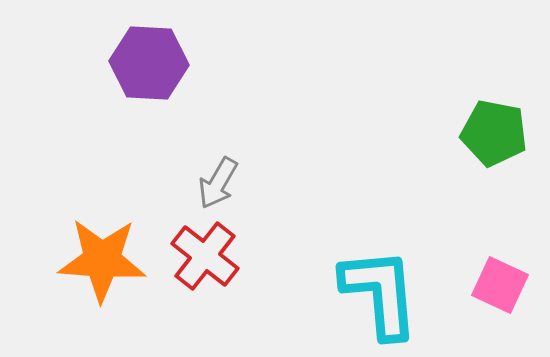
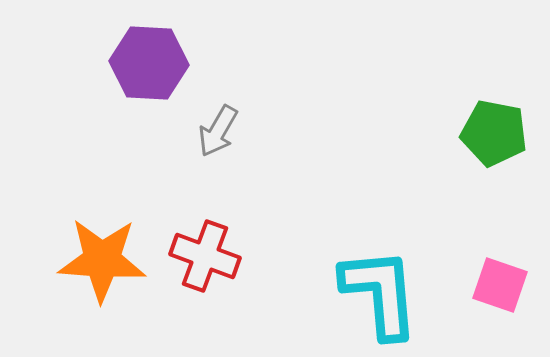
gray arrow: moved 52 px up
red cross: rotated 18 degrees counterclockwise
pink square: rotated 6 degrees counterclockwise
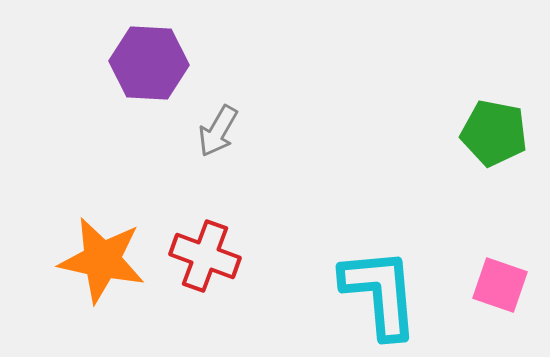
orange star: rotated 8 degrees clockwise
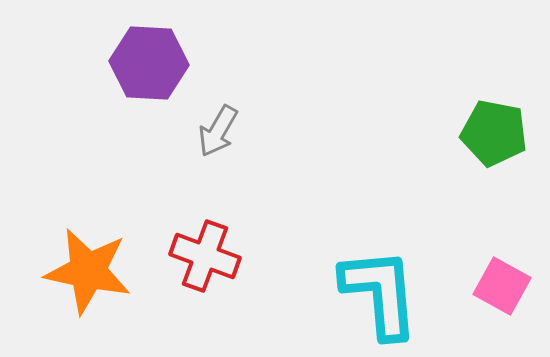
orange star: moved 14 px left, 11 px down
pink square: moved 2 px right, 1 px down; rotated 10 degrees clockwise
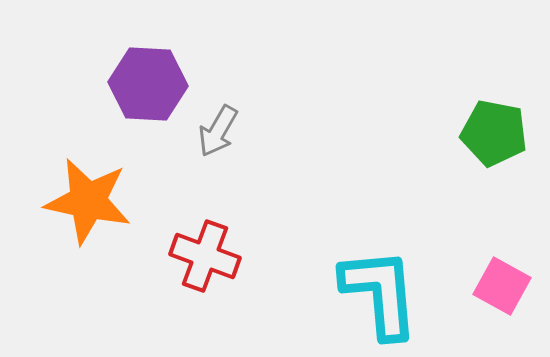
purple hexagon: moved 1 px left, 21 px down
orange star: moved 70 px up
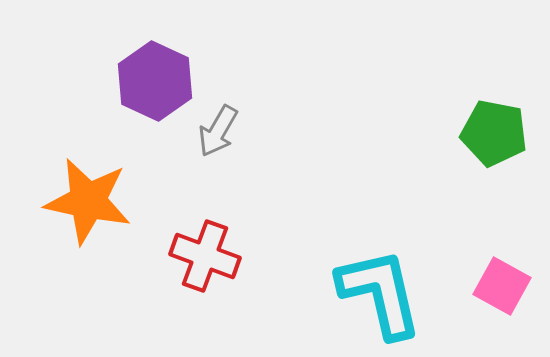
purple hexagon: moved 7 px right, 3 px up; rotated 22 degrees clockwise
cyan L-shape: rotated 8 degrees counterclockwise
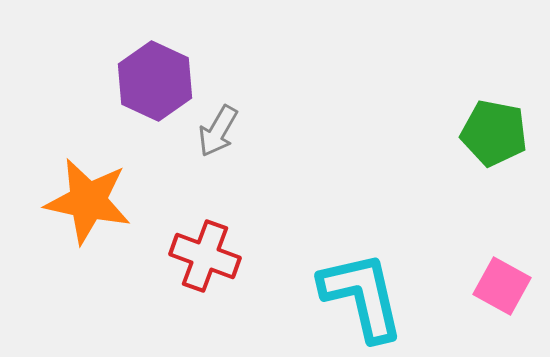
cyan L-shape: moved 18 px left, 3 px down
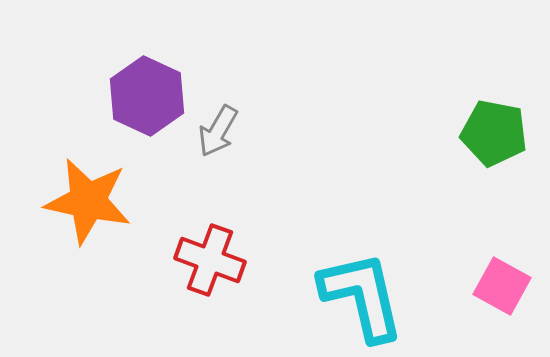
purple hexagon: moved 8 px left, 15 px down
red cross: moved 5 px right, 4 px down
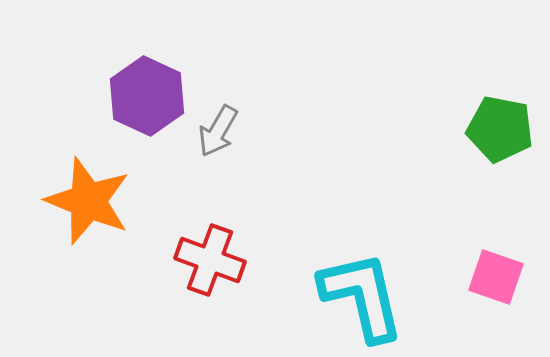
green pentagon: moved 6 px right, 4 px up
orange star: rotated 10 degrees clockwise
pink square: moved 6 px left, 9 px up; rotated 10 degrees counterclockwise
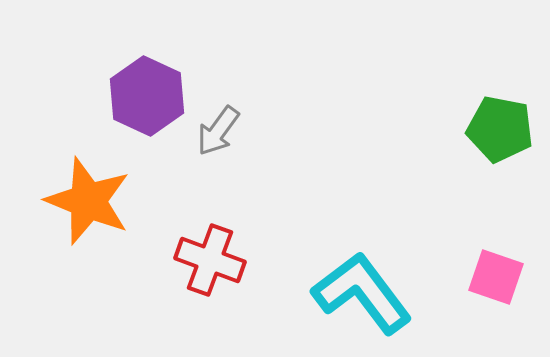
gray arrow: rotated 6 degrees clockwise
cyan L-shape: moved 3 px up; rotated 24 degrees counterclockwise
